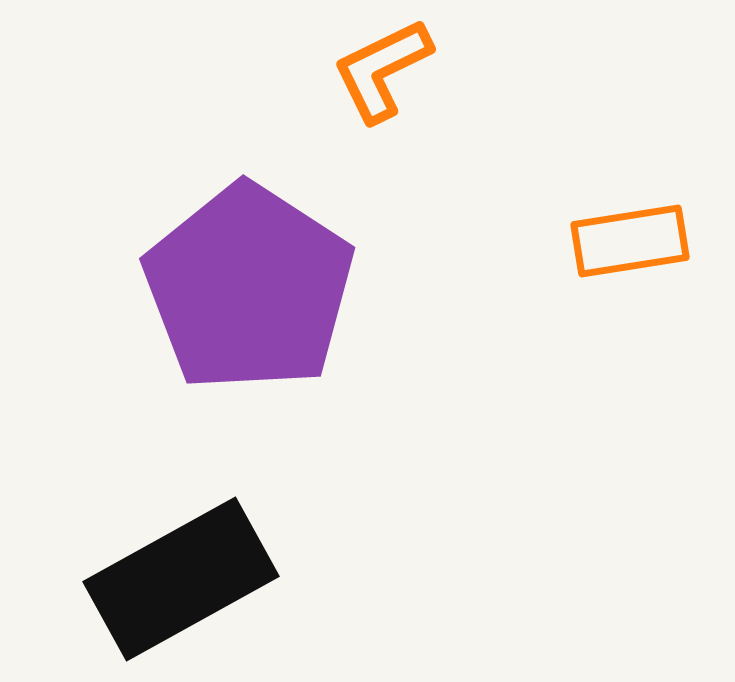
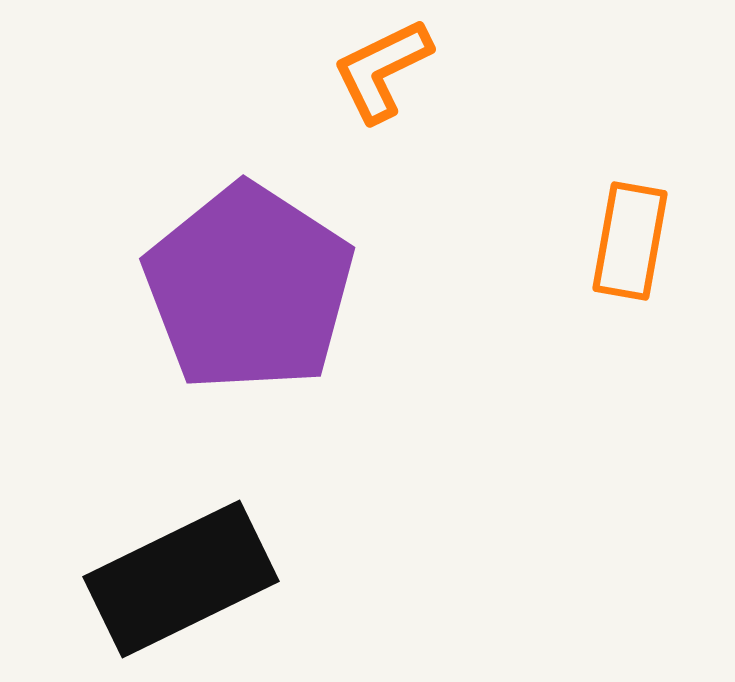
orange rectangle: rotated 71 degrees counterclockwise
black rectangle: rotated 3 degrees clockwise
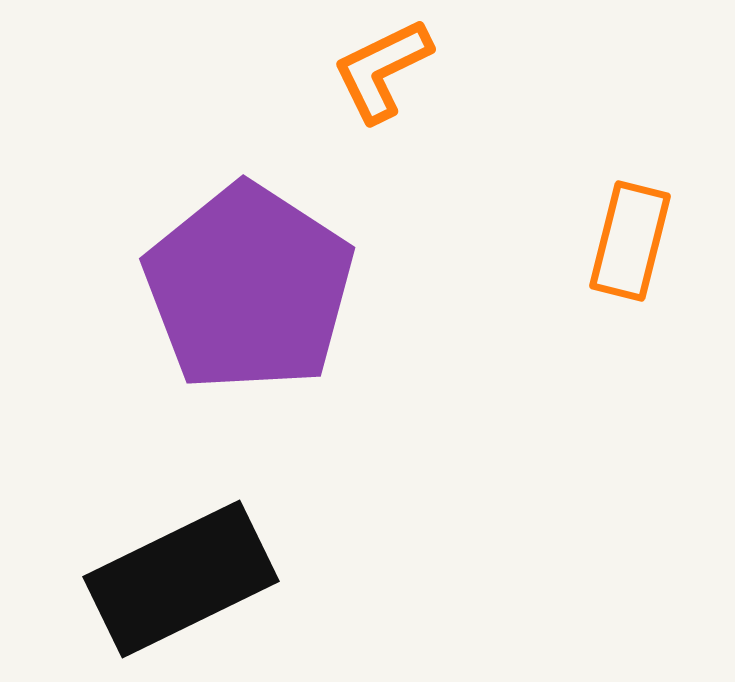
orange rectangle: rotated 4 degrees clockwise
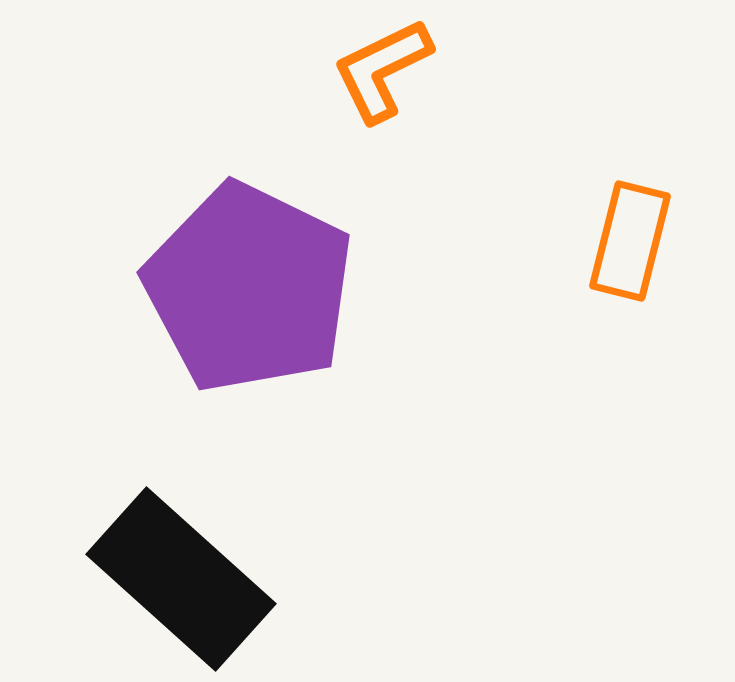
purple pentagon: rotated 7 degrees counterclockwise
black rectangle: rotated 68 degrees clockwise
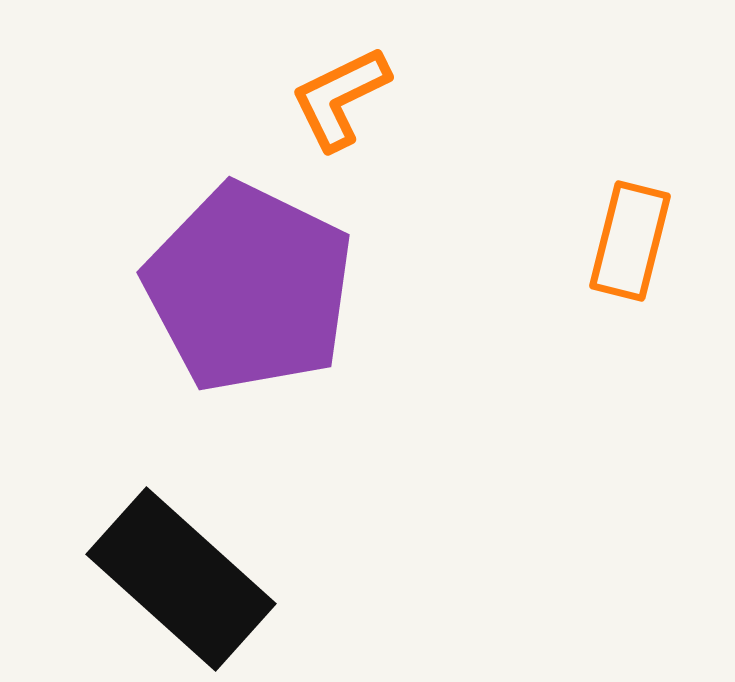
orange L-shape: moved 42 px left, 28 px down
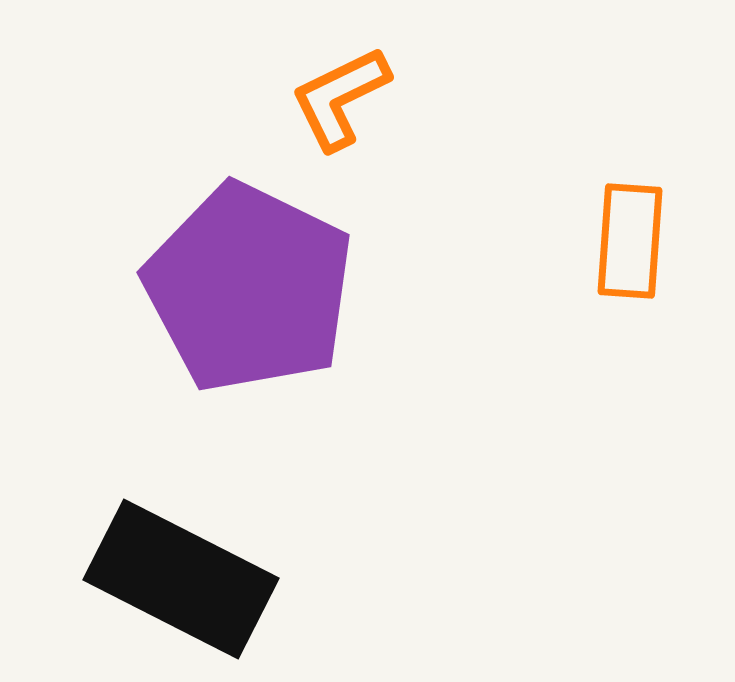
orange rectangle: rotated 10 degrees counterclockwise
black rectangle: rotated 15 degrees counterclockwise
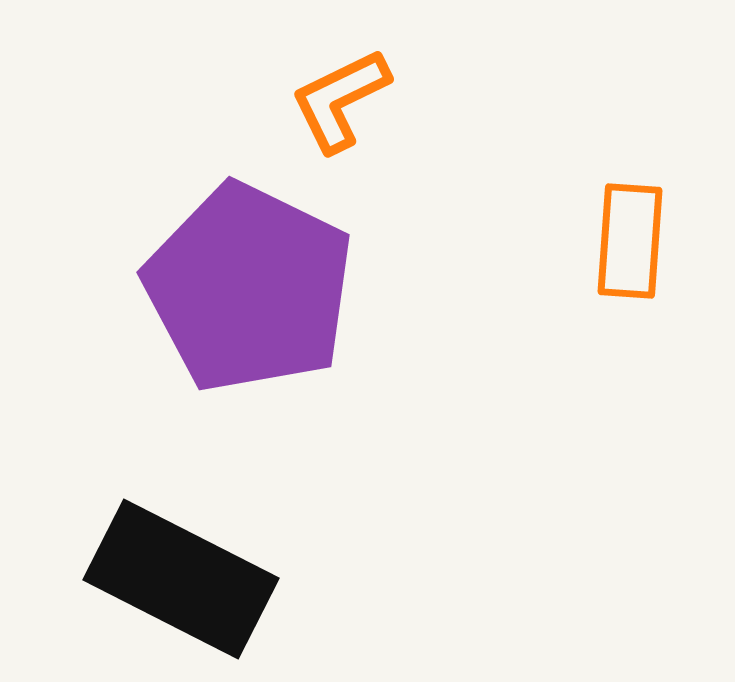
orange L-shape: moved 2 px down
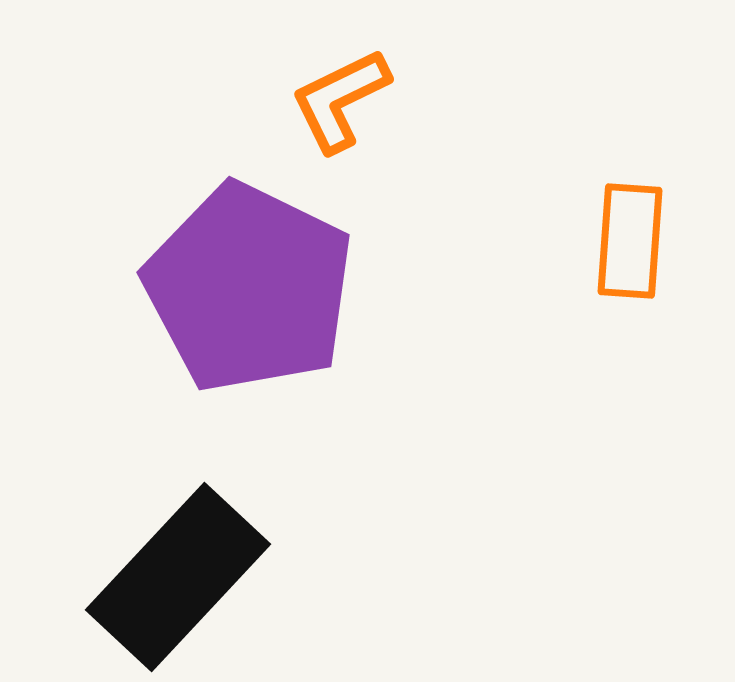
black rectangle: moved 3 px left, 2 px up; rotated 74 degrees counterclockwise
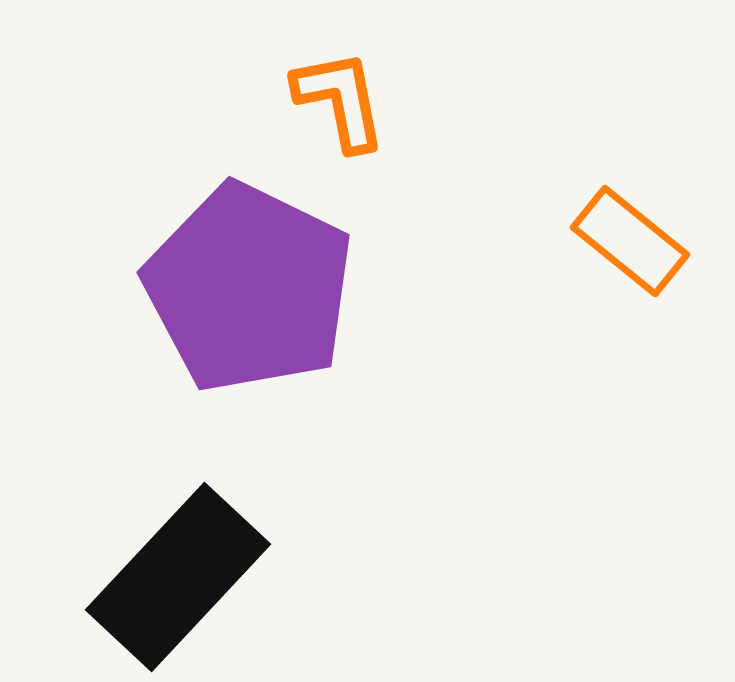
orange L-shape: rotated 105 degrees clockwise
orange rectangle: rotated 55 degrees counterclockwise
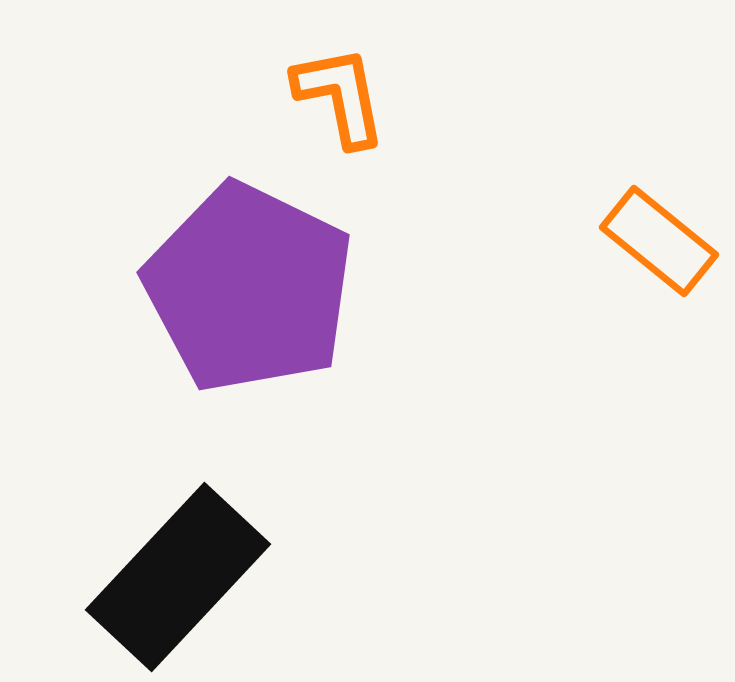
orange L-shape: moved 4 px up
orange rectangle: moved 29 px right
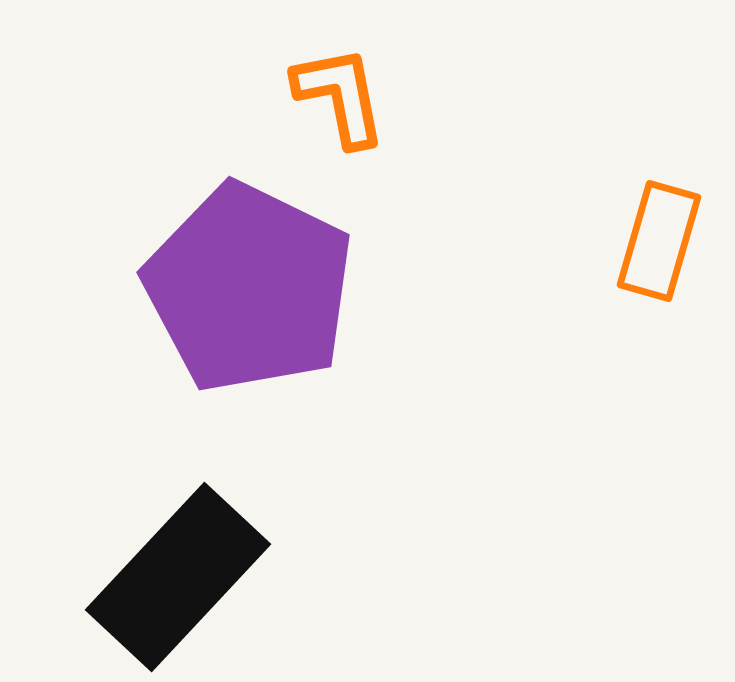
orange rectangle: rotated 67 degrees clockwise
